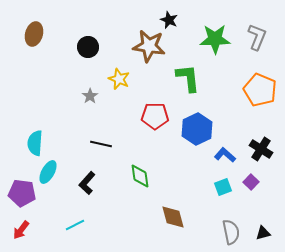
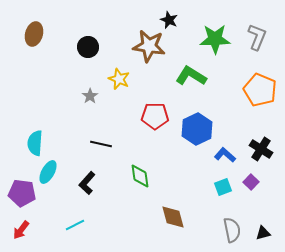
green L-shape: moved 3 px right, 2 px up; rotated 52 degrees counterclockwise
gray semicircle: moved 1 px right, 2 px up
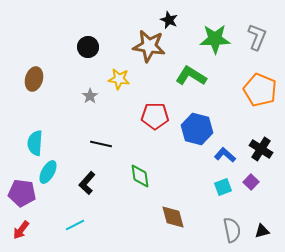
brown ellipse: moved 45 px down
yellow star: rotated 15 degrees counterclockwise
blue hexagon: rotated 20 degrees counterclockwise
black triangle: moved 1 px left, 2 px up
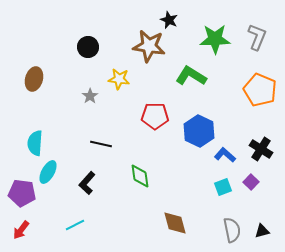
blue hexagon: moved 2 px right, 2 px down; rotated 12 degrees clockwise
brown diamond: moved 2 px right, 6 px down
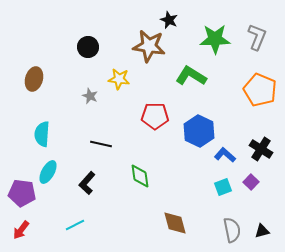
gray star: rotated 14 degrees counterclockwise
cyan semicircle: moved 7 px right, 9 px up
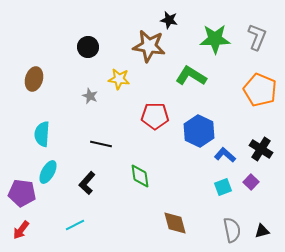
black star: rotated 12 degrees counterclockwise
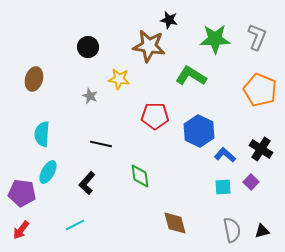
cyan square: rotated 18 degrees clockwise
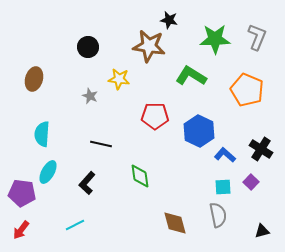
orange pentagon: moved 13 px left
gray semicircle: moved 14 px left, 15 px up
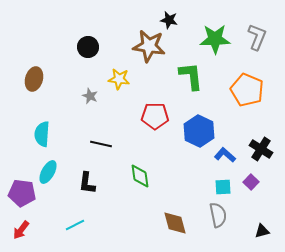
green L-shape: rotated 52 degrees clockwise
black L-shape: rotated 35 degrees counterclockwise
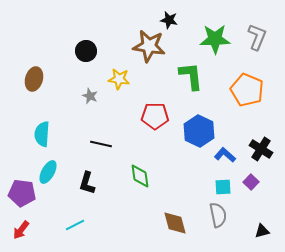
black circle: moved 2 px left, 4 px down
black L-shape: rotated 10 degrees clockwise
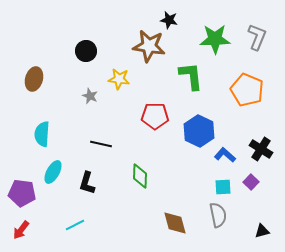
cyan ellipse: moved 5 px right
green diamond: rotated 10 degrees clockwise
